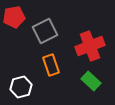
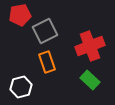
red pentagon: moved 6 px right, 2 px up
orange rectangle: moved 4 px left, 3 px up
green rectangle: moved 1 px left, 1 px up
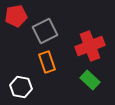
red pentagon: moved 4 px left, 1 px down
white hexagon: rotated 25 degrees clockwise
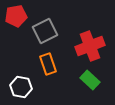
orange rectangle: moved 1 px right, 2 px down
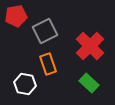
red cross: rotated 24 degrees counterclockwise
green rectangle: moved 1 px left, 3 px down
white hexagon: moved 4 px right, 3 px up
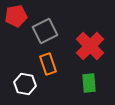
green rectangle: rotated 42 degrees clockwise
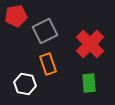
red cross: moved 2 px up
